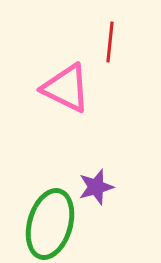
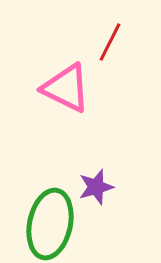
red line: rotated 21 degrees clockwise
green ellipse: rotated 4 degrees counterclockwise
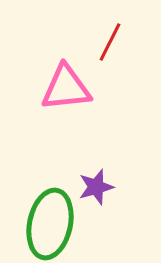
pink triangle: rotated 32 degrees counterclockwise
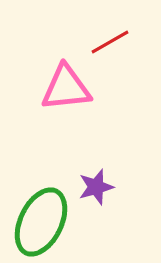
red line: rotated 33 degrees clockwise
green ellipse: moved 9 px left, 2 px up; rotated 14 degrees clockwise
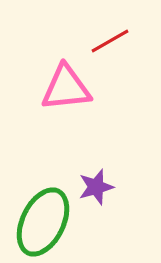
red line: moved 1 px up
green ellipse: moved 2 px right
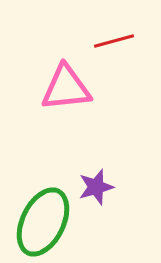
red line: moved 4 px right; rotated 15 degrees clockwise
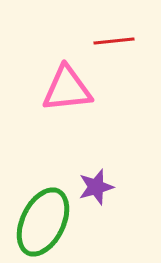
red line: rotated 9 degrees clockwise
pink triangle: moved 1 px right, 1 px down
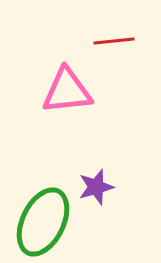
pink triangle: moved 2 px down
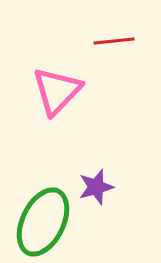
pink triangle: moved 10 px left; rotated 40 degrees counterclockwise
